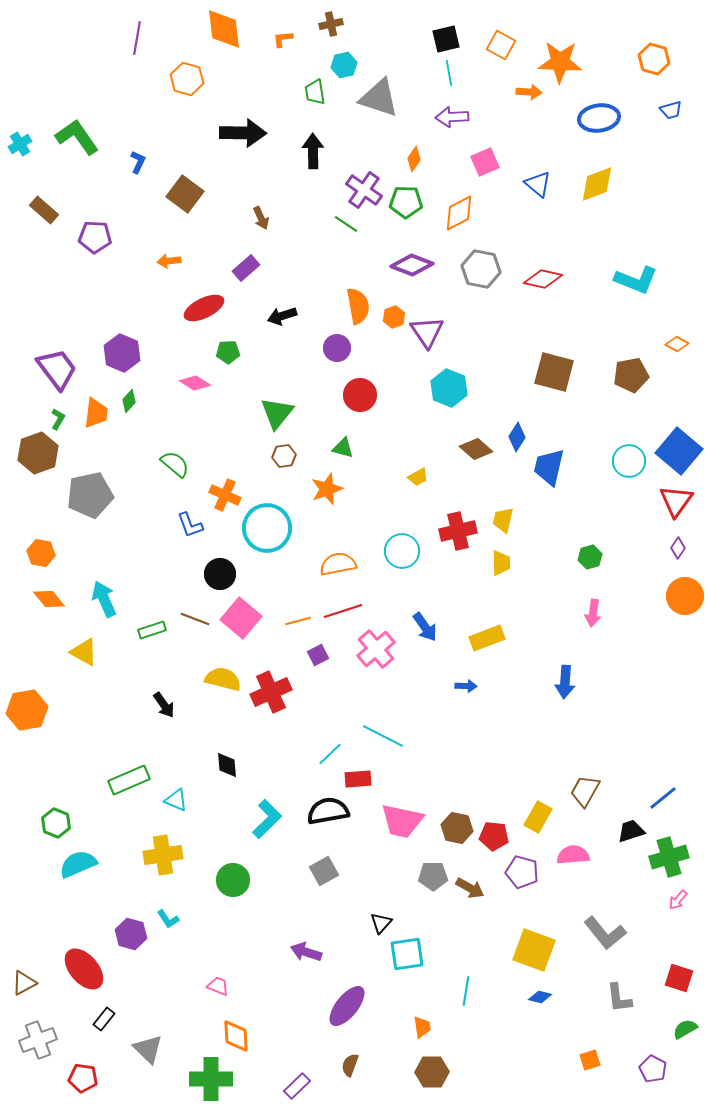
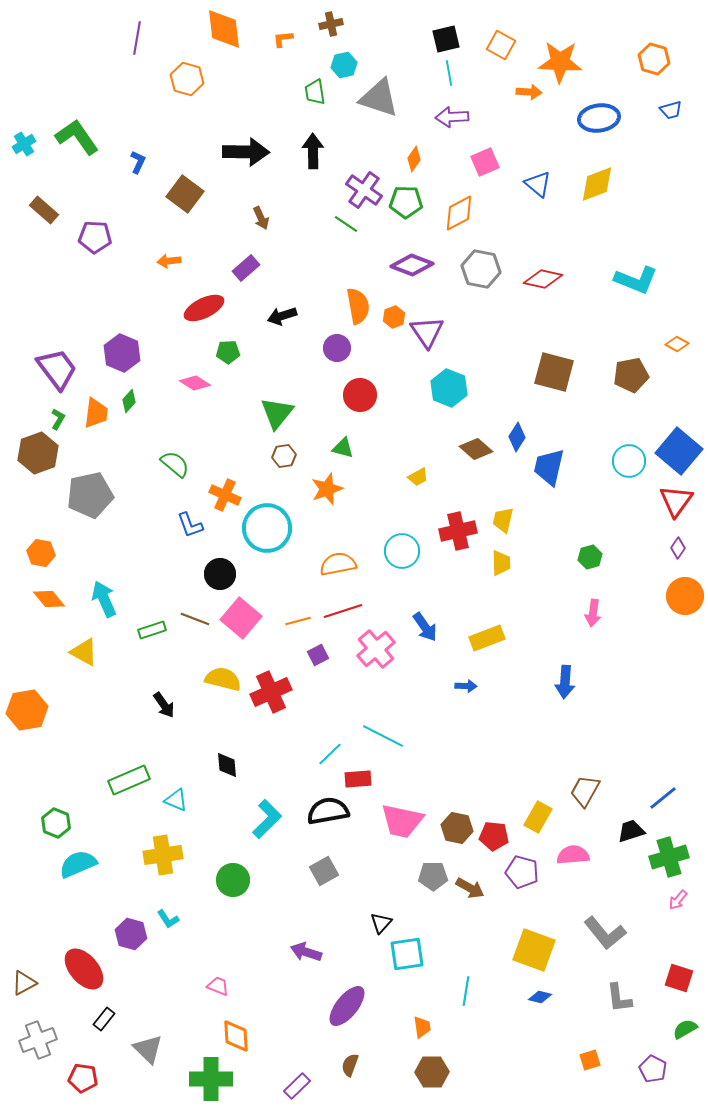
black arrow at (243, 133): moved 3 px right, 19 px down
cyan cross at (20, 144): moved 4 px right
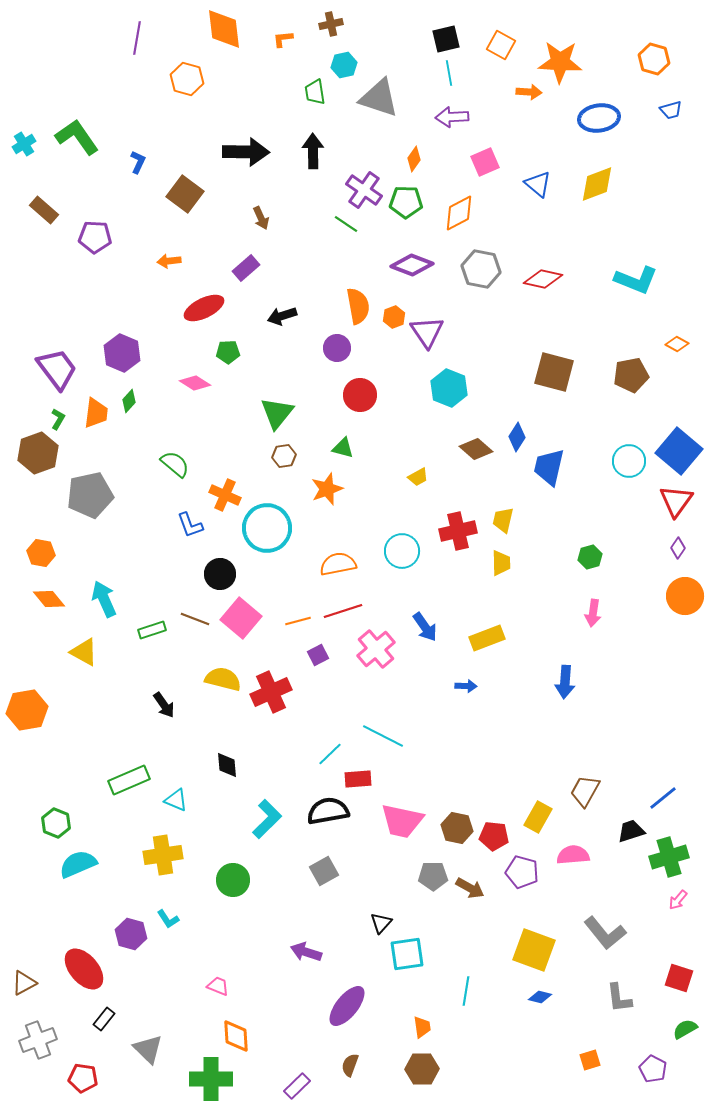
brown hexagon at (432, 1072): moved 10 px left, 3 px up
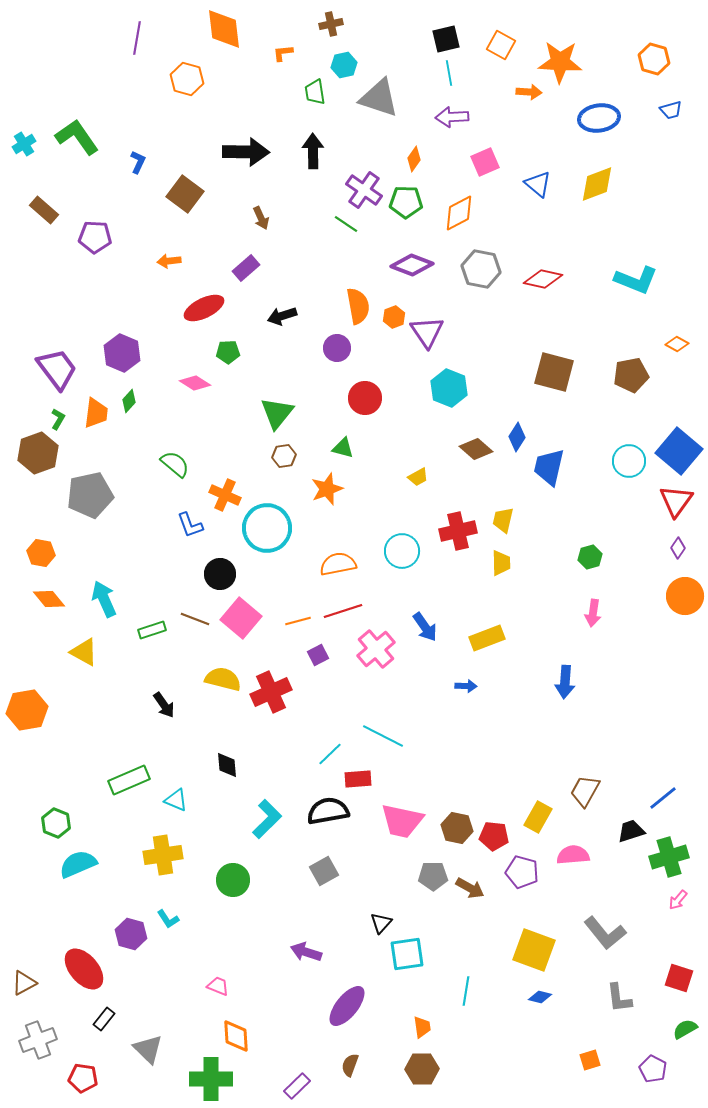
orange L-shape at (283, 39): moved 14 px down
red circle at (360, 395): moved 5 px right, 3 px down
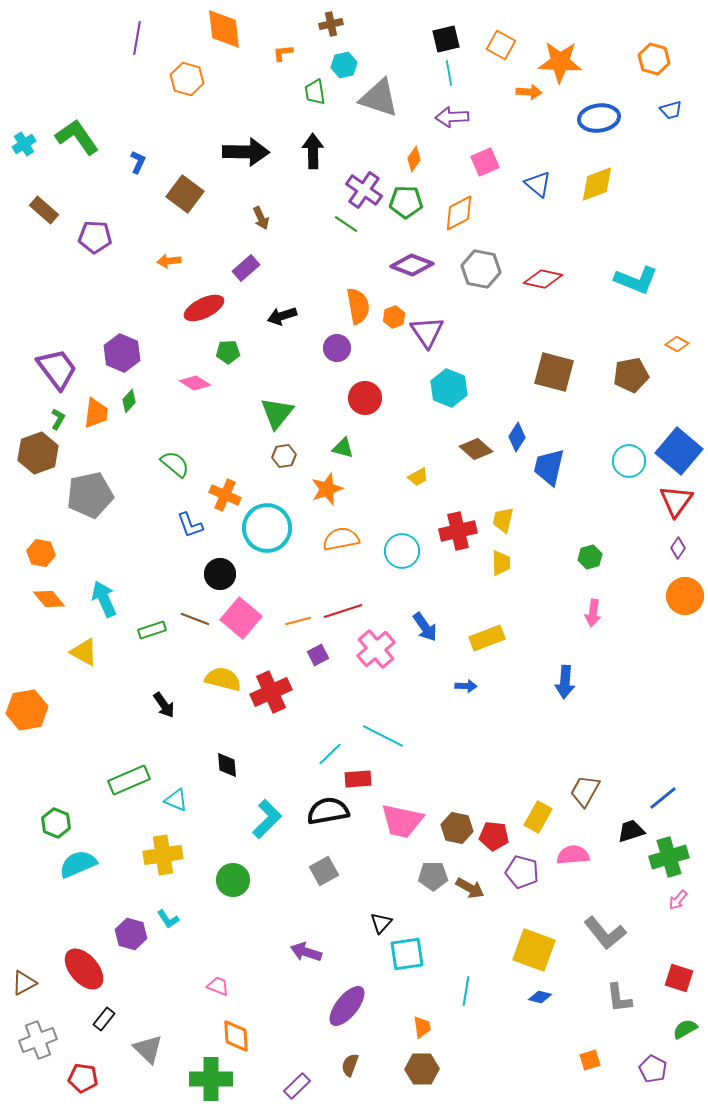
orange semicircle at (338, 564): moved 3 px right, 25 px up
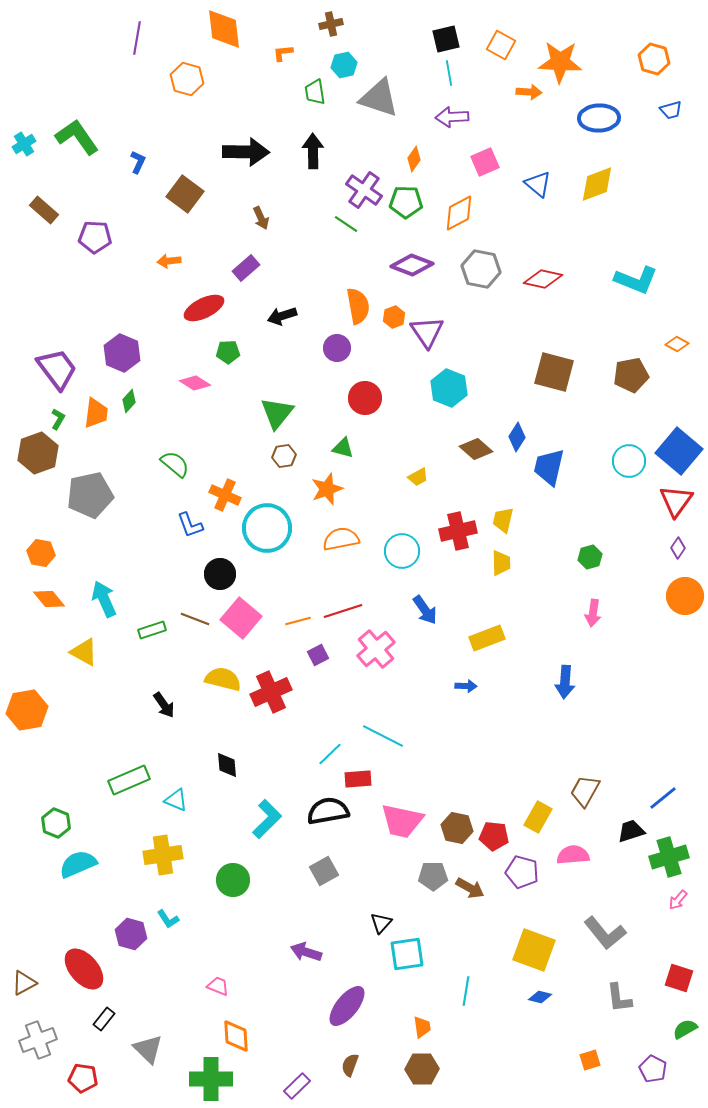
blue ellipse at (599, 118): rotated 6 degrees clockwise
blue arrow at (425, 627): moved 17 px up
